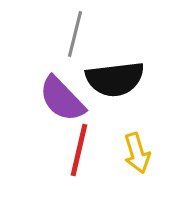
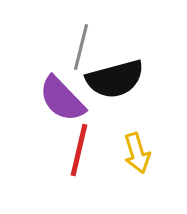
gray line: moved 6 px right, 13 px down
black semicircle: rotated 8 degrees counterclockwise
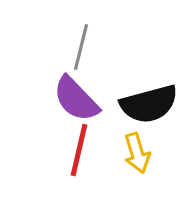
black semicircle: moved 34 px right, 25 px down
purple semicircle: moved 14 px right
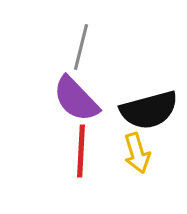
black semicircle: moved 6 px down
red line: moved 2 px right, 1 px down; rotated 10 degrees counterclockwise
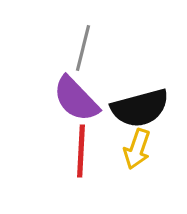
gray line: moved 2 px right, 1 px down
black semicircle: moved 9 px left, 2 px up
yellow arrow: moved 4 px up; rotated 36 degrees clockwise
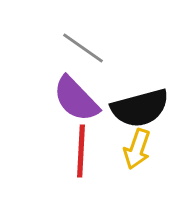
gray line: rotated 69 degrees counterclockwise
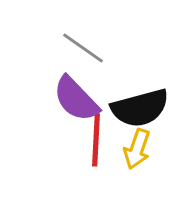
red line: moved 15 px right, 11 px up
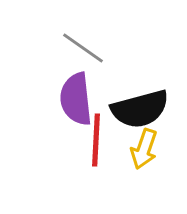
purple semicircle: rotated 38 degrees clockwise
black semicircle: moved 1 px down
yellow arrow: moved 7 px right
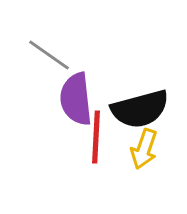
gray line: moved 34 px left, 7 px down
red line: moved 3 px up
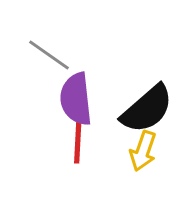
black semicircle: moved 7 px right; rotated 26 degrees counterclockwise
red line: moved 18 px left
yellow arrow: moved 1 px left, 2 px down
